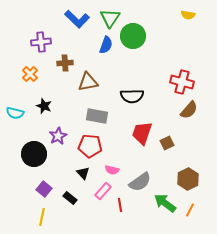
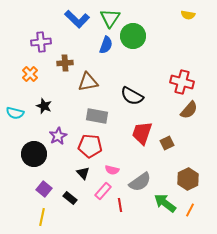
black semicircle: rotated 30 degrees clockwise
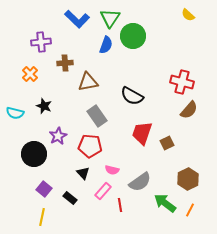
yellow semicircle: rotated 32 degrees clockwise
gray rectangle: rotated 45 degrees clockwise
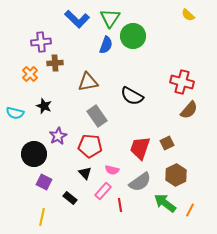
brown cross: moved 10 px left
red trapezoid: moved 2 px left, 15 px down
black triangle: moved 2 px right
brown hexagon: moved 12 px left, 4 px up
purple square: moved 7 px up; rotated 14 degrees counterclockwise
